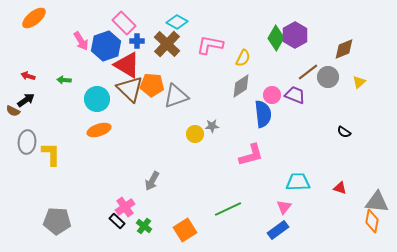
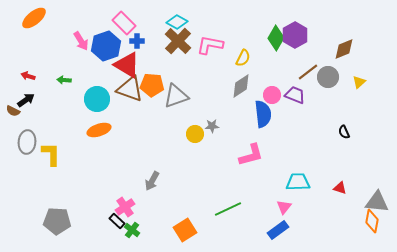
brown cross at (167, 44): moved 11 px right, 3 px up
brown triangle at (130, 89): rotated 24 degrees counterclockwise
black semicircle at (344, 132): rotated 32 degrees clockwise
green cross at (144, 226): moved 12 px left, 4 px down
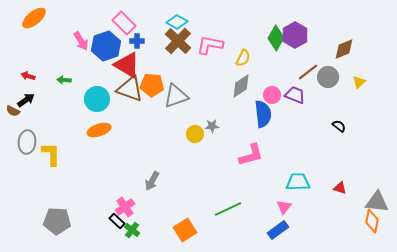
black semicircle at (344, 132): moved 5 px left, 6 px up; rotated 152 degrees clockwise
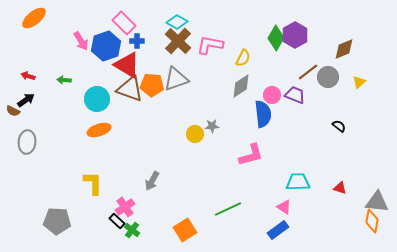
gray triangle at (176, 96): moved 17 px up
yellow L-shape at (51, 154): moved 42 px right, 29 px down
pink triangle at (284, 207): rotated 35 degrees counterclockwise
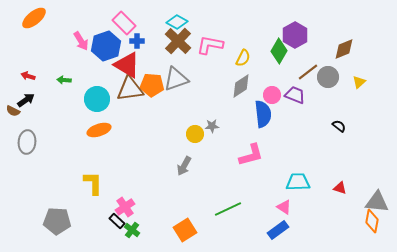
green diamond at (276, 38): moved 3 px right, 13 px down
brown triangle at (130, 89): rotated 28 degrees counterclockwise
gray arrow at (152, 181): moved 32 px right, 15 px up
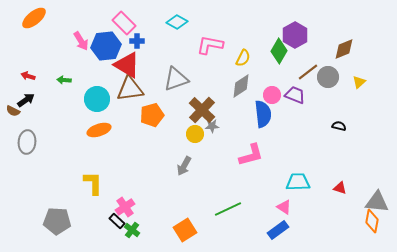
brown cross at (178, 41): moved 24 px right, 69 px down
blue hexagon at (106, 46): rotated 12 degrees clockwise
orange pentagon at (152, 85): moved 30 px down; rotated 20 degrees counterclockwise
black semicircle at (339, 126): rotated 24 degrees counterclockwise
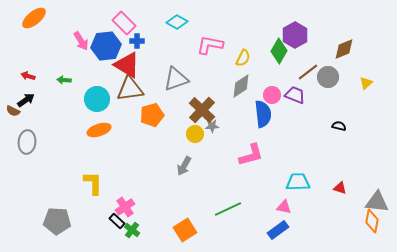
yellow triangle at (359, 82): moved 7 px right, 1 px down
pink triangle at (284, 207): rotated 21 degrees counterclockwise
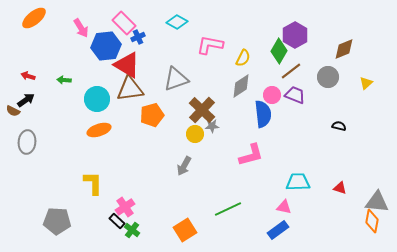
pink arrow at (81, 41): moved 13 px up
blue cross at (137, 41): moved 1 px right, 4 px up; rotated 24 degrees counterclockwise
brown line at (308, 72): moved 17 px left, 1 px up
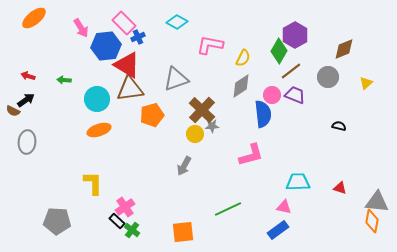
orange square at (185, 230): moved 2 px left, 2 px down; rotated 25 degrees clockwise
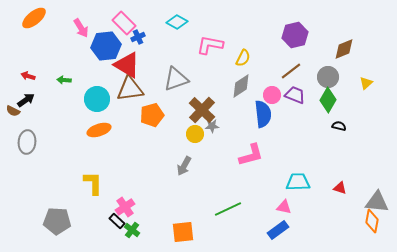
purple hexagon at (295, 35): rotated 15 degrees clockwise
green diamond at (279, 51): moved 49 px right, 49 px down
